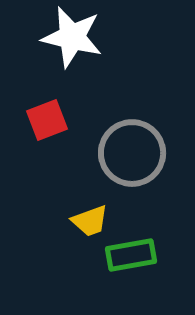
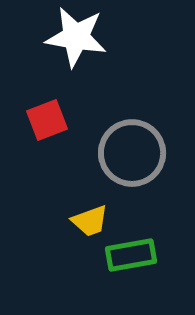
white star: moved 4 px right; rotated 4 degrees counterclockwise
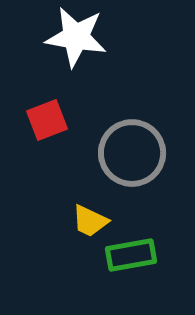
yellow trapezoid: rotated 45 degrees clockwise
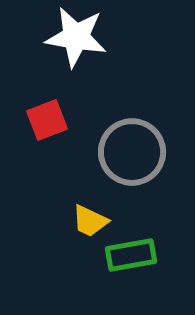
gray circle: moved 1 px up
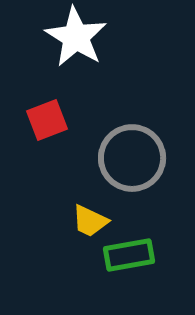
white star: rotated 22 degrees clockwise
gray circle: moved 6 px down
green rectangle: moved 2 px left
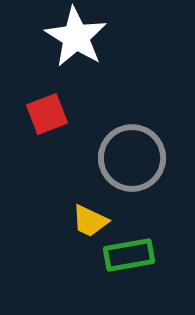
red square: moved 6 px up
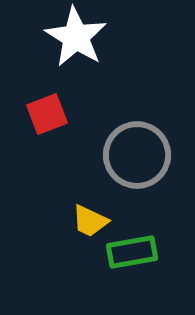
gray circle: moved 5 px right, 3 px up
green rectangle: moved 3 px right, 3 px up
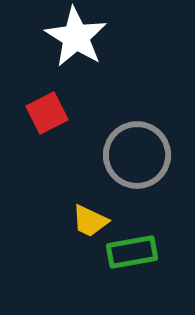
red square: moved 1 px up; rotated 6 degrees counterclockwise
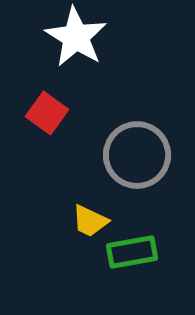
red square: rotated 27 degrees counterclockwise
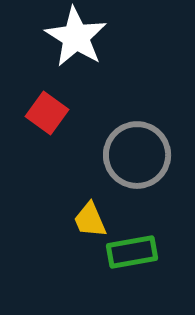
yellow trapezoid: moved 1 px up; rotated 42 degrees clockwise
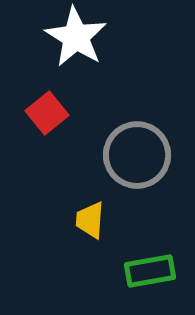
red square: rotated 15 degrees clockwise
yellow trapezoid: rotated 27 degrees clockwise
green rectangle: moved 18 px right, 19 px down
